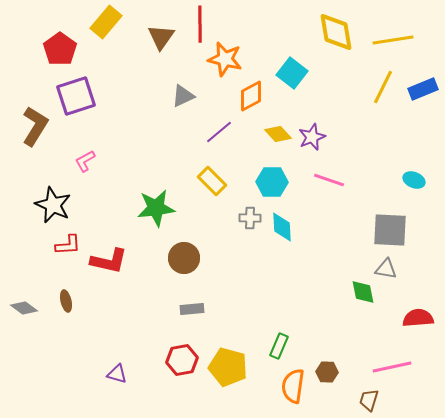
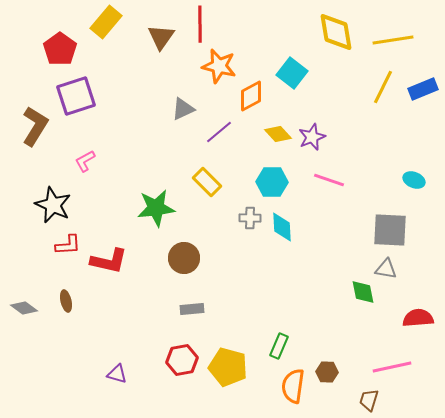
orange star at (225, 59): moved 6 px left, 7 px down
gray triangle at (183, 96): moved 13 px down
yellow rectangle at (212, 181): moved 5 px left, 1 px down
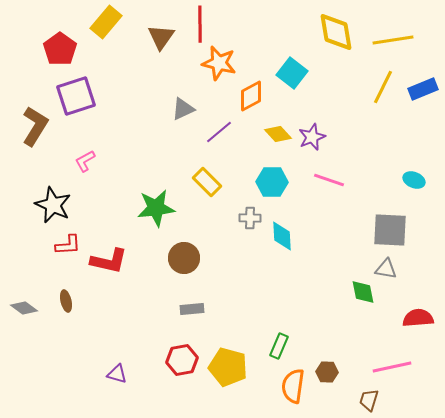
orange star at (219, 66): moved 3 px up
cyan diamond at (282, 227): moved 9 px down
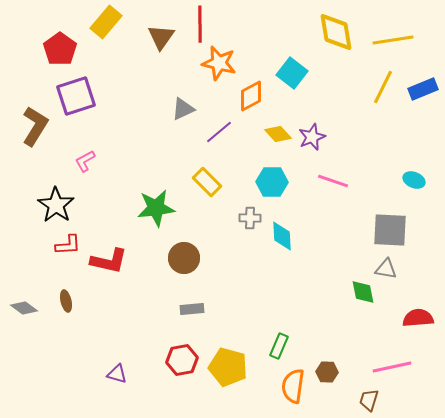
pink line at (329, 180): moved 4 px right, 1 px down
black star at (53, 205): moved 3 px right; rotated 9 degrees clockwise
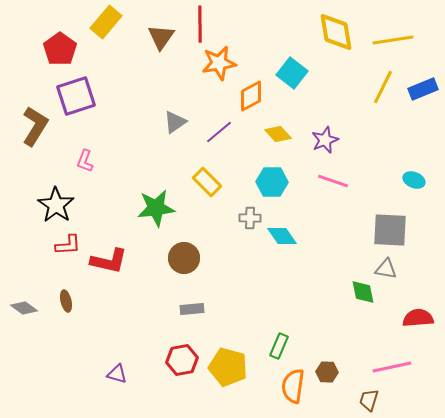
orange star at (219, 63): rotated 24 degrees counterclockwise
gray triangle at (183, 109): moved 8 px left, 13 px down; rotated 10 degrees counterclockwise
purple star at (312, 137): moved 13 px right, 3 px down
pink L-shape at (85, 161): rotated 40 degrees counterclockwise
cyan diamond at (282, 236): rotated 32 degrees counterclockwise
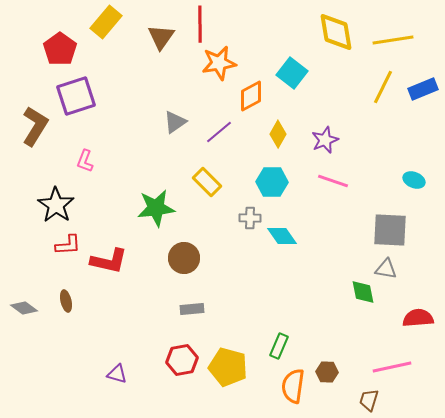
yellow diamond at (278, 134): rotated 72 degrees clockwise
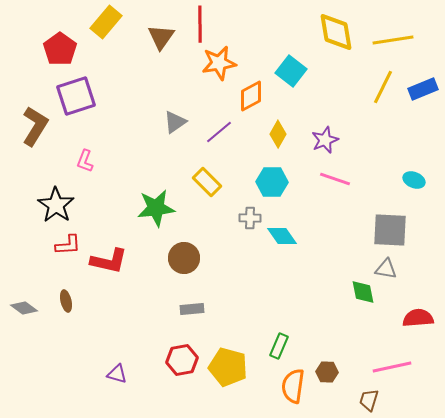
cyan square at (292, 73): moved 1 px left, 2 px up
pink line at (333, 181): moved 2 px right, 2 px up
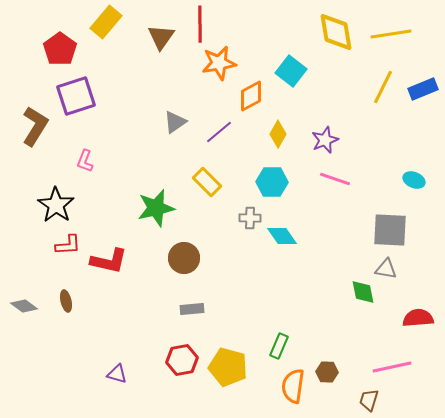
yellow line at (393, 40): moved 2 px left, 6 px up
green star at (156, 208): rotated 6 degrees counterclockwise
gray diamond at (24, 308): moved 2 px up
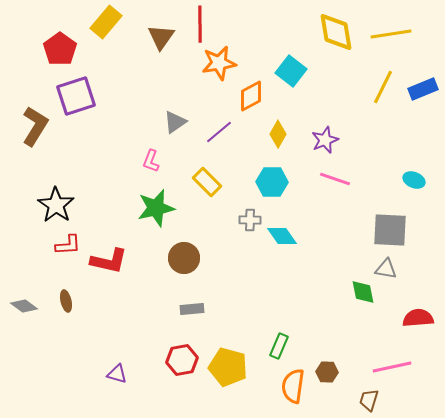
pink L-shape at (85, 161): moved 66 px right
gray cross at (250, 218): moved 2 px down
